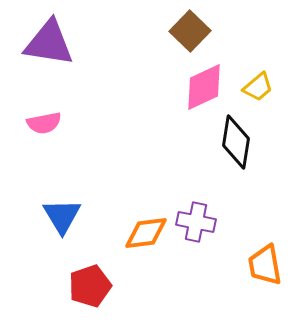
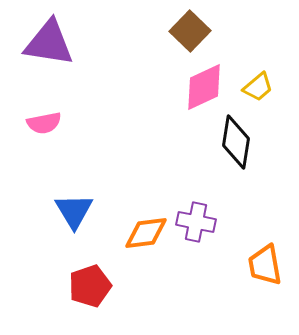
blue triangle: moved 12 px right, 5 px up
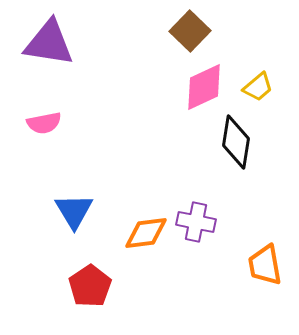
red pentagon: rotated 15 degrees counterclockwise
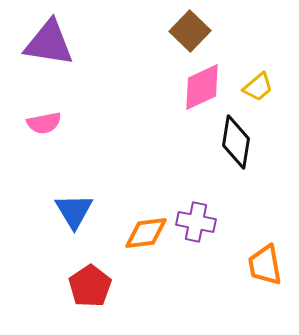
pink diamond: moved 2 px left
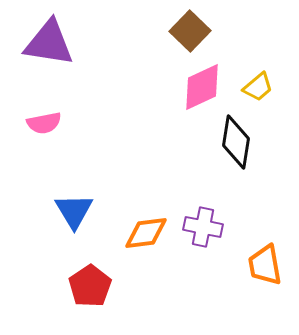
purple cross: moved 7 px right, 5 px down
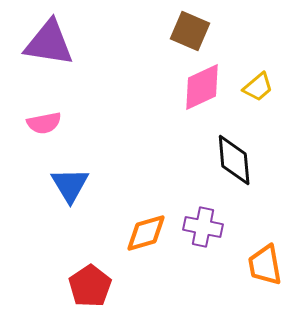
brown square: rotated 21 degrees counterclockwise
black diamond: moved 2 px left, 18 px down; rotated 14 degrees counterclockwise
blue triangle: moved 4 px left, 26 px up
orange diamond: rotated 9 degrees counterclockwise
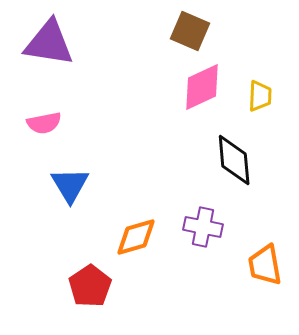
yellow trapezoid: moved 2 px right, 9 px down; rotated 48 degrees counterclockwise
orange diamond: moved 10 px left, 4 px down
